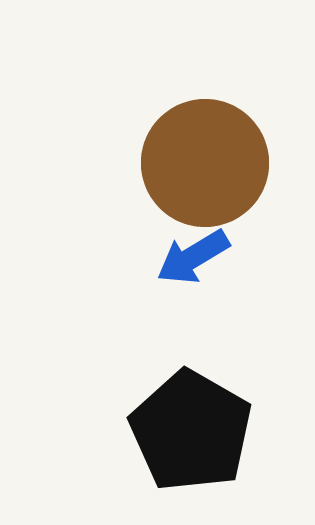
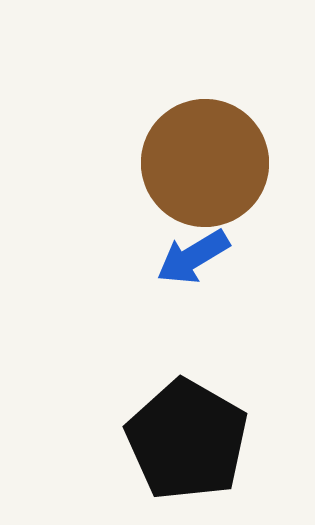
black pentagon: moved 4 px left, 9 px down
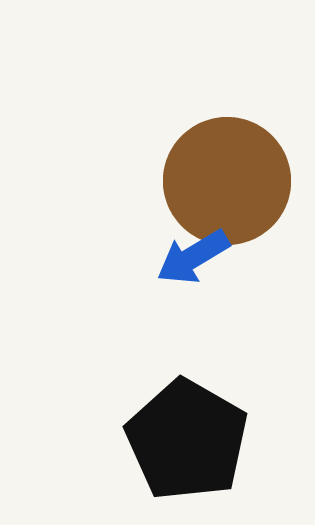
brown circle: moved 22 px right, 18 px down
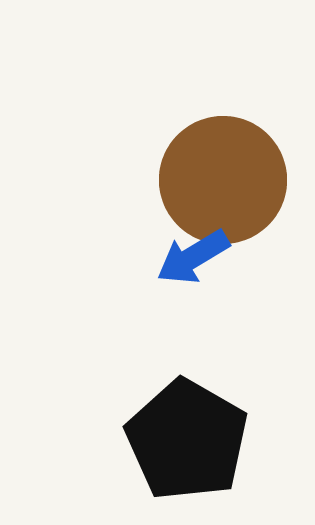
brown circle: moved 4 px left, 1 px up
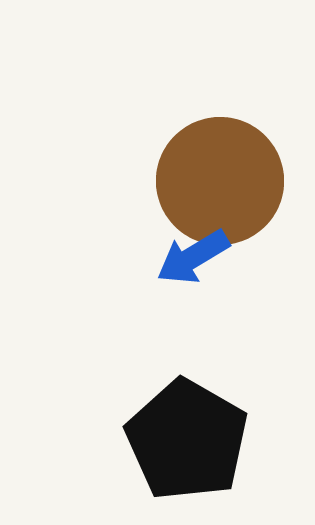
brown circle: moved 3 px left, 1 px down
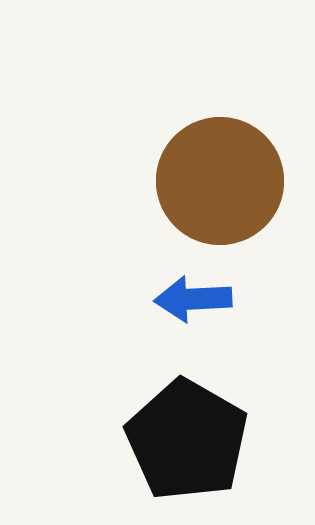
blue arrow: moved 42 px down; rotated 28 degrees clockwise
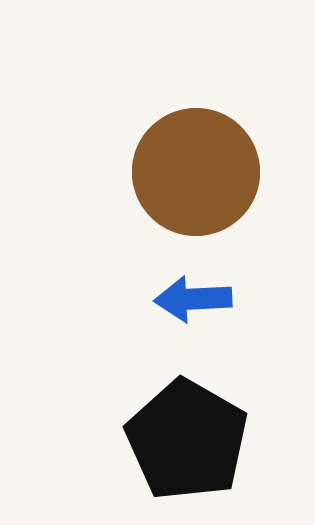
brown circle: moved 24 px left, 9 px up
